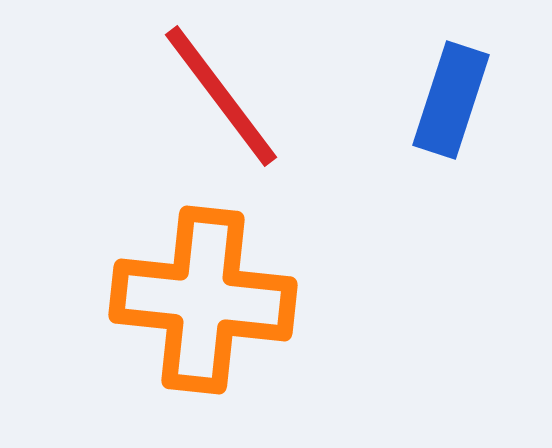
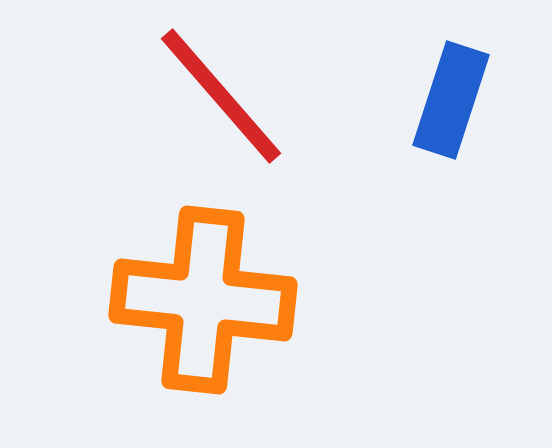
red line: rotated 4 degrees counterclockwise
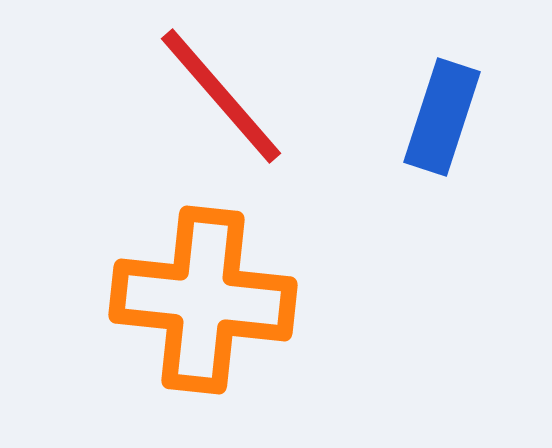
blue rectangle: moved 9 px left, 17 px down
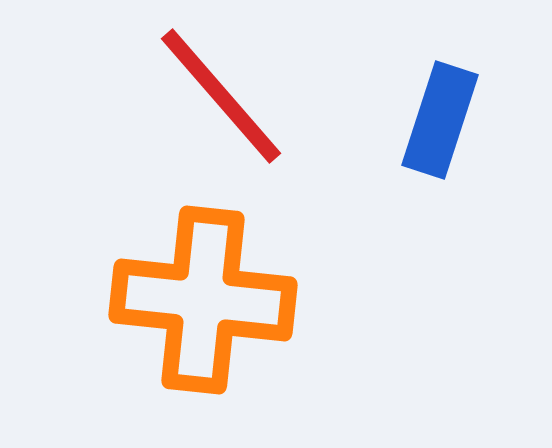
blue rectangle: moved 2 px left, 3 px down
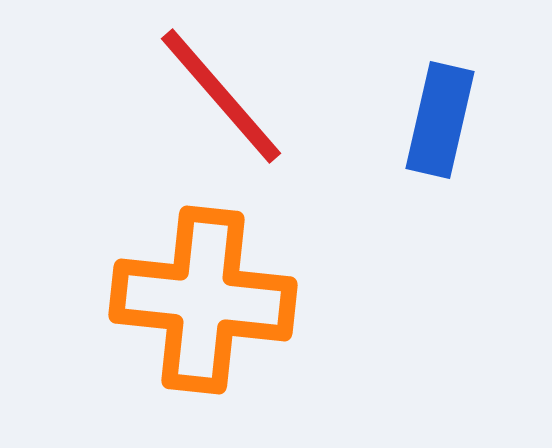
blue rectangle: rotated 5 degrees counterclockwise
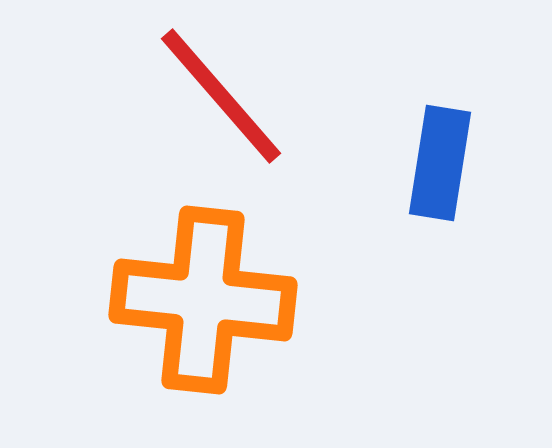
blue rectangle: moved 43 px down; rotated 4 degrees counterclockwise
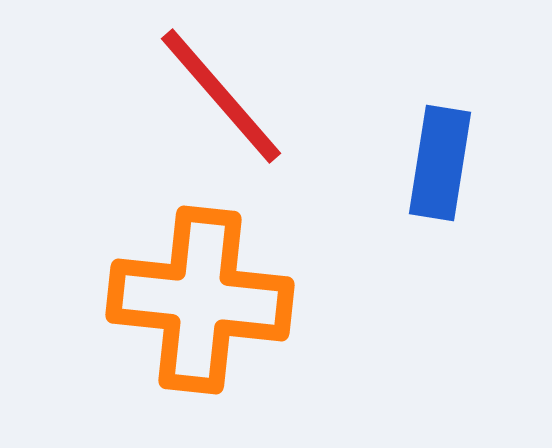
orange cross: moved 3 px left
